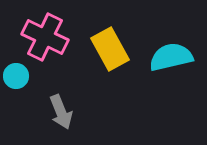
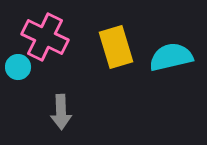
yellow rectangle: moved 6 px right, 2 px up; rotated 12 degrees clockwise
cyan circle: moved 2 px right, 9 px up
gray arrow: rotated 20 degrees clockwise
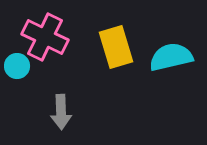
cyan circle: moved 1 px left, 1 px up
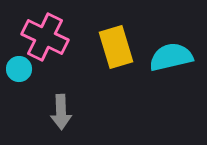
cyan circle: moved 2 px right, 3 px down
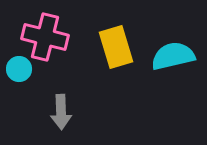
pink cross: rotated 12 degrees counterclockwise
cyan semicircle: moved 2 px right, 1 px up
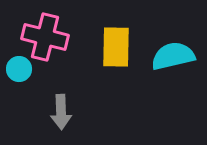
yellow rectangle: rotated 18 degrees clockwise
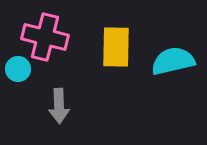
cyan semicircle: moved 5 px down
cyan circle: moved 1 px left
gray arrow: moved 2 px left, 6 px up
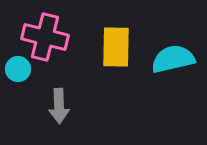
cyan semicircle: moved 2 px up
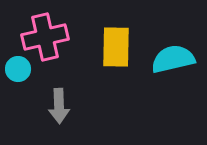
pink cross: rotated 27 degrees counterclockwise
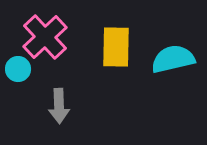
pink cross: rotated 30 degrees counterclockwise
